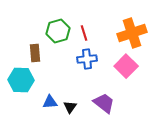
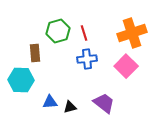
black triangle: rotated 40 degrees clockwise
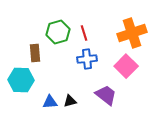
green hexagon: moved 1 px down
purple trapezoid: moved 2 px right, 8 px up
black triangle: moved 6 px up
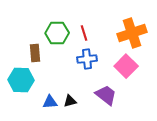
green hexagon: moved 1 px left, 1 px down; rotated 15 degrees clockwise
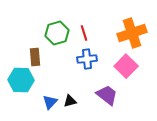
green hexagon: rotated 15 degrees counterclockwise
brown rectangle: moved 4 px down
purple trapezoid: moved 1 px right
blue triangle: rotated 42 degrees counterclockwise
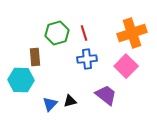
purple trapezoid: moved 1 px left
blue triangle: moved 2 px down
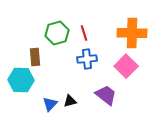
orange cross: rotated 20 degrees clockwise
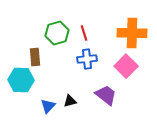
blue triangle: moved 2 px left, 2 px down
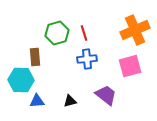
orange cross: moved 3 px right, 3 px up; rotated 24 degrees counterclockwise
pink square: moved 4 px right; rotated 30 degrees clockwise
blue triangle: moved 11 px left, 5 px up; rotated 42 degrees clockwise
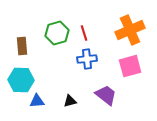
orange cross: moved 5 px left
brown rectangle: moved 13 px left, 11 px up
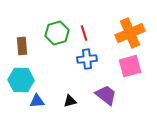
orange cross: moved 3 px down
